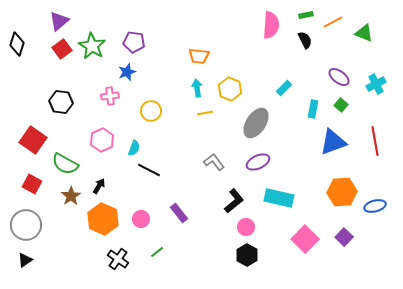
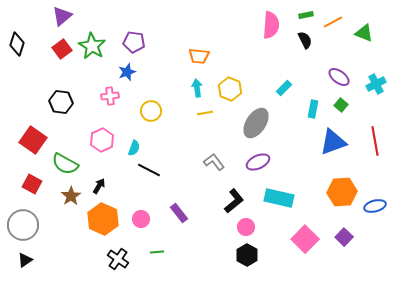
purple triangle at (59, 21): moved 3 px right, 5 px up
gray circle at (26, 225): moved 3 px left
green line at (157, 252): rotated 32 degrees clockwise
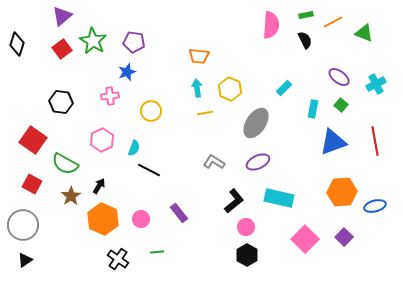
green star at (92, 46): moved 1 px right, 5 px up
gray L-shape at (214, 162): rotated 20 degrees counterclockwise
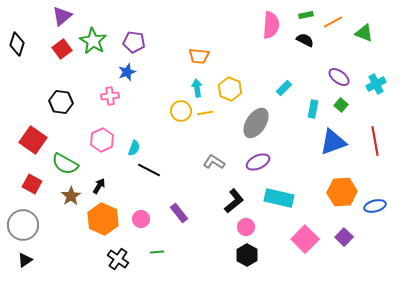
black semicircle at (305, 40): rotated 36 degrees counterclockwise
yellow circle at (151, 111): moved 30 px right
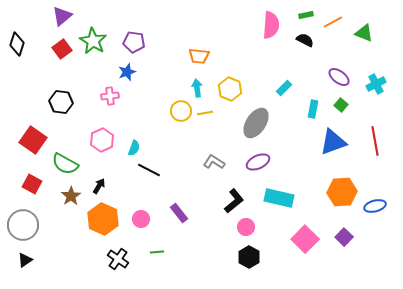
black hexagon at (247, 255): moved 2 px right, 2 px down
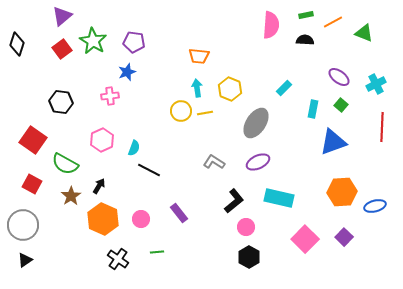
black semicircle at (305, 40): rotated 24 degrees counterclockwise
red line at (375, 141): moved 7 px right, 14 px up; rotated 12 degrees clockwise
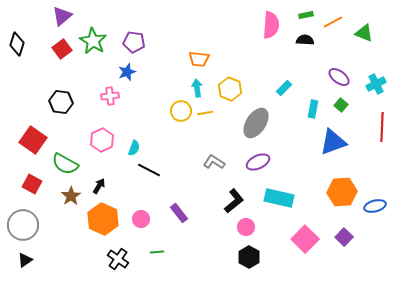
orange trapezoid at (199, 56): moved 3 px down
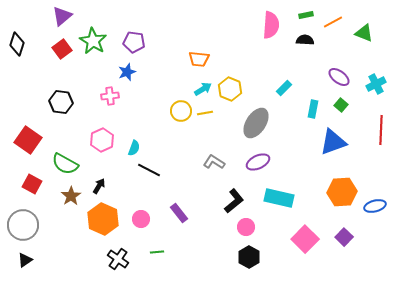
cyan arrow at (197, 88): moved 6 px right, 1 px down; rotated 66 degrees clockwise
red line at (382, 127): moved 1 px left, 3 px down
red square at (33, 140): moved 5 px left
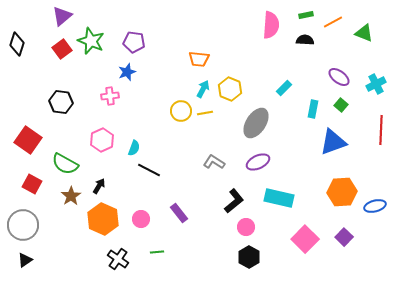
green star at (93, 41): moved 2 px left; rotated 8 degrees counterclockwise
cyan arrow at (203, 89): rotated 30 degrees counterclockwise
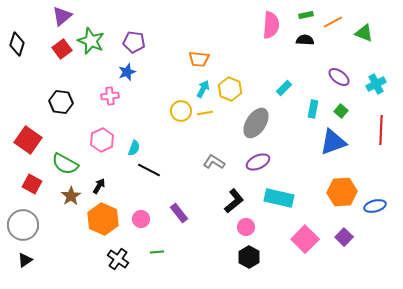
green square at (341, 105): moved 6 px down
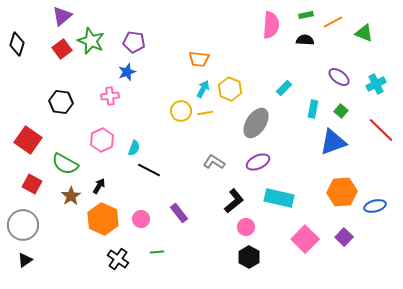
red line at (381, 130): rotated 48 degrees counterclockwise
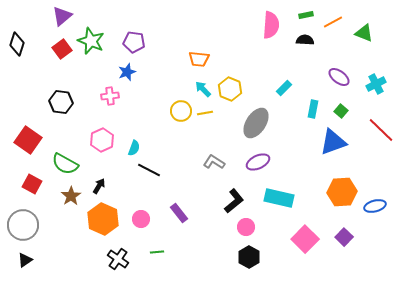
cyan arrow at (203, 89): rotated 72 degrees counterclockwise
